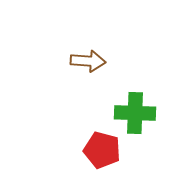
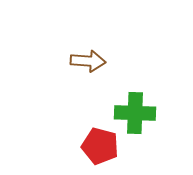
red pentagon: moved 2 px left, 4 px up
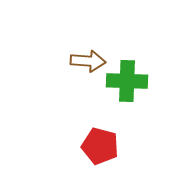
green cross: moved 8 px left, 32 px up
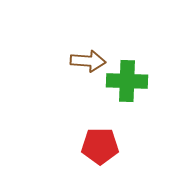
red pentagon: rotated 15 degrees counterclockwise
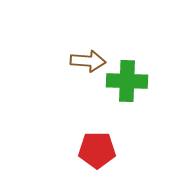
red pentagon: moved 3 px left, 4 px down
